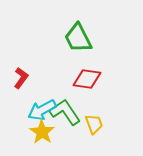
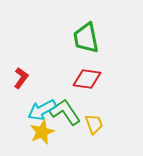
green trapezoid: moved 8 px right; rotated 16 degrees clockwise
yellow star: rotated 15 degrees clockwise
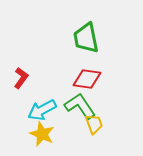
green L-shape: moved 15 px right, 6 px up
yellow star: moved 2 px down; rotated 25 degrees counterclockwise
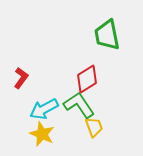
green trapezoid: moved 21 px right, 3 px up
red diamond: rotated 40 degrees counterclockwise
green L-shape: moved 1 px left, 1 px up
cyan arrow: moved 2 px right, 1 px up
yellow trapezoid: moved 3 px down
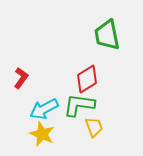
green L-shape: rotated 48 degrees counterclockwise
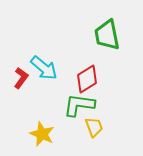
cyan arrow: moved 41 px up; rotated 112 degrees counterclockwise
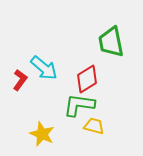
green trapezoid: moved 4 px right, 7 px down
red L-shape: moved 1 px left, 2 px down
yellow trapezoid: moved 1 px up; rotated 55 degrees counterclockwise
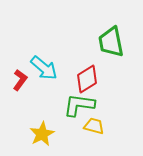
yellow star: rotated 20 degrees clockwise
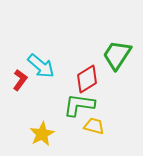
green trapezoid: moved 6 px right, 13 px down; rotated 44 degrees clockwise
cyan arrow: moved 3 px left, 2 px up
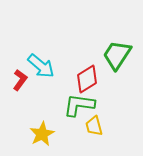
yellow trapezoid: rotated 120 degrees counterclockwise
